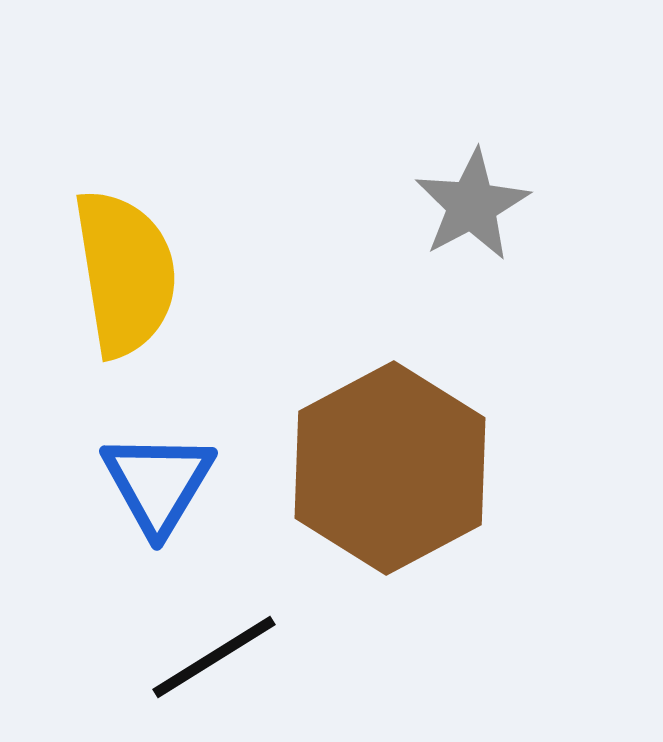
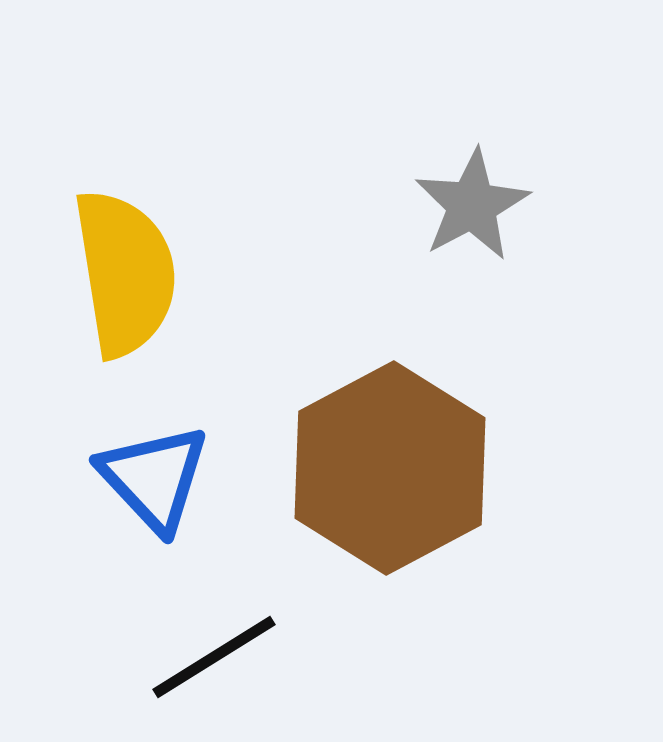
blue triangle: moved 4 px left, 5 px up; rotated 14 degrees counterclockwise
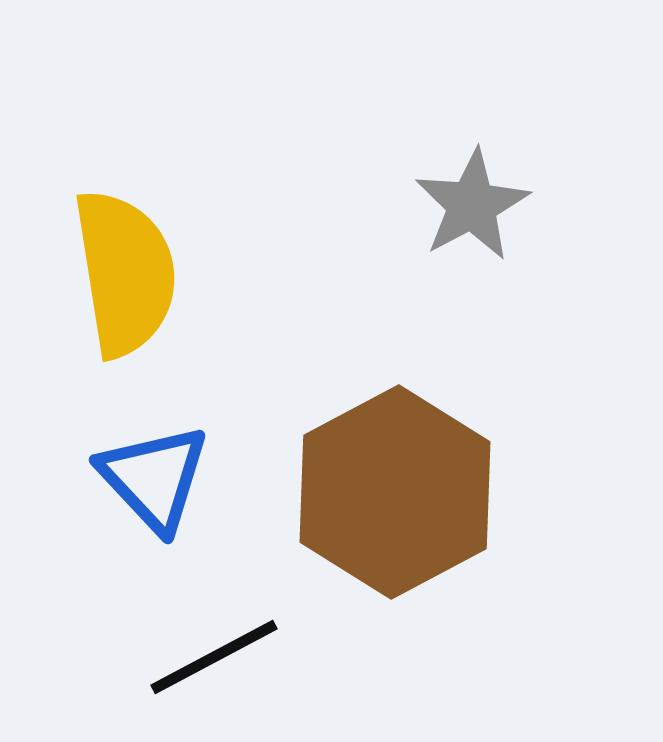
brown hexagon: moved 5 px right, 24 px down
black line: rotated 4 degrees clockwise
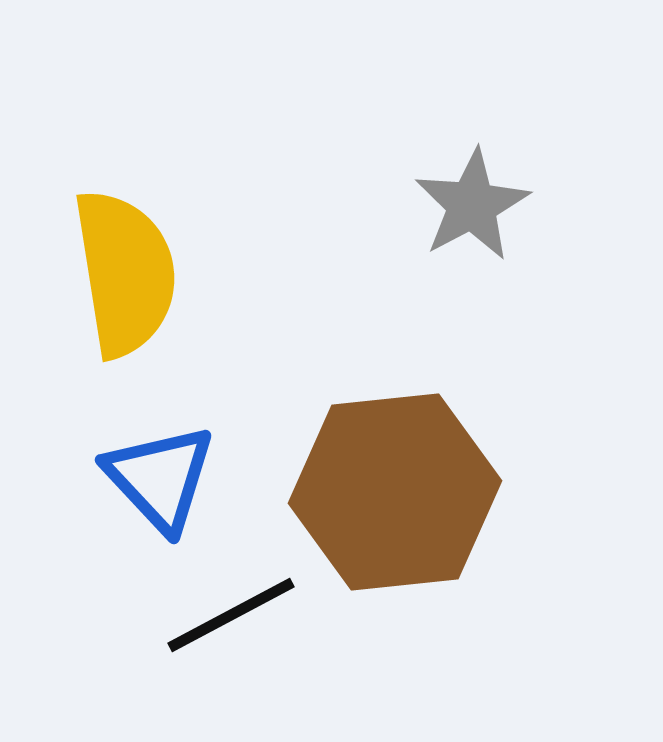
blue triangle: moved 6 px right
brown hexagon: rotated 22 degrees clockwise
black line: moved 17 px right, 42 px up
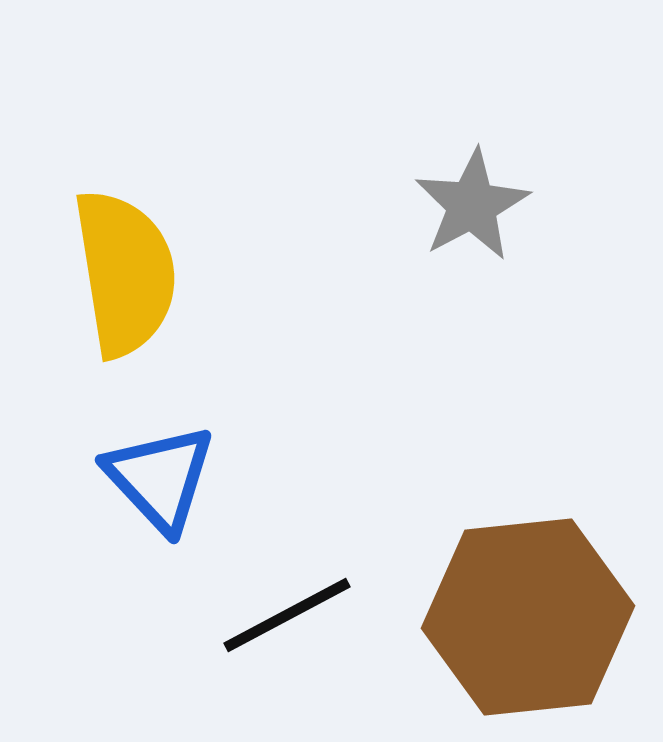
brown hexagon: moved 133 px right, 125 px down
black line: moved 56 px right
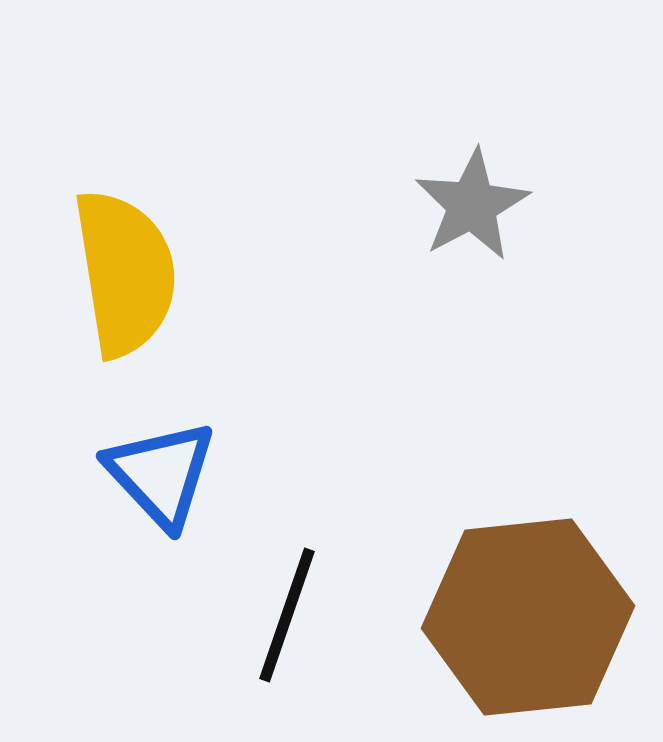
blue triangle: moved 1 px right, 4 px up
black line: rotated 43 degrees counterclockwise
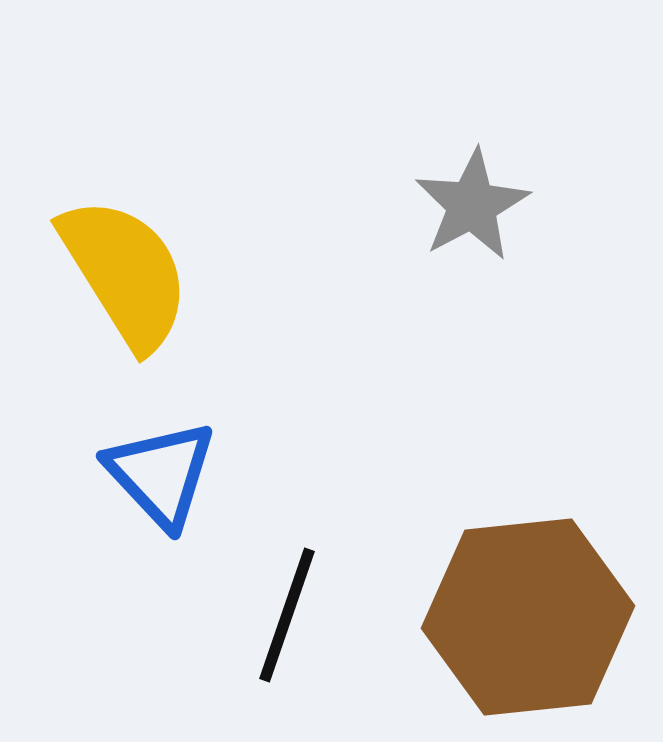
yellow semicircle: rotated 23 degrees counterclockwise
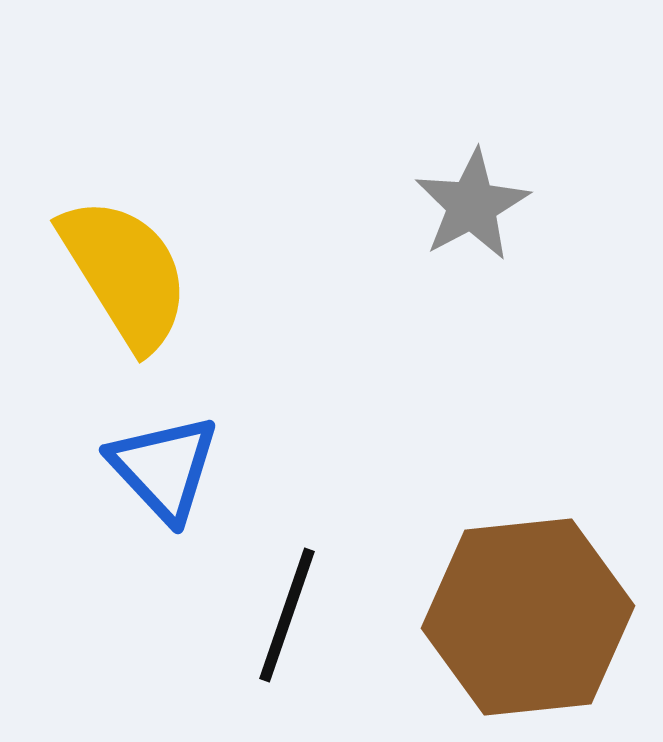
blue triangle: moved 3 px right, 6 px up
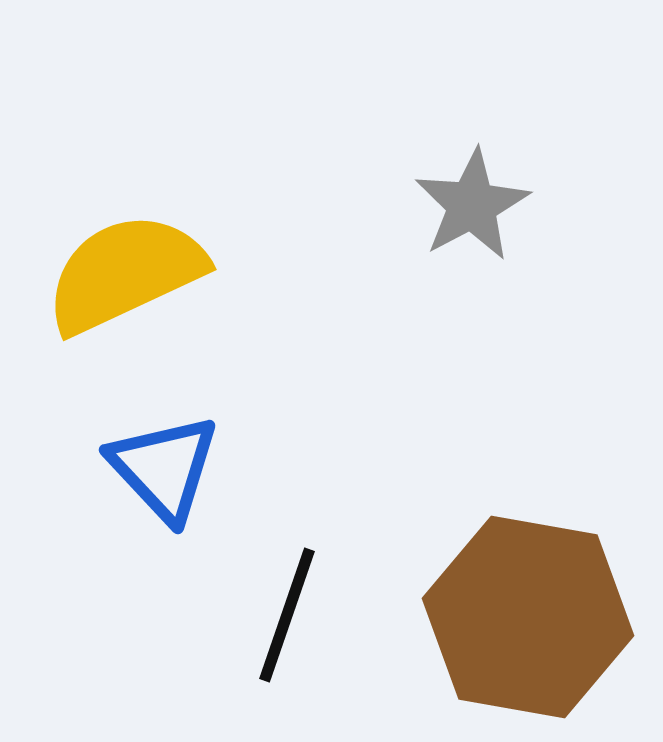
yellow semicircle: rotated 83 degrees counterclockwise
brown hexagon: rotated 16 degrees clockwise
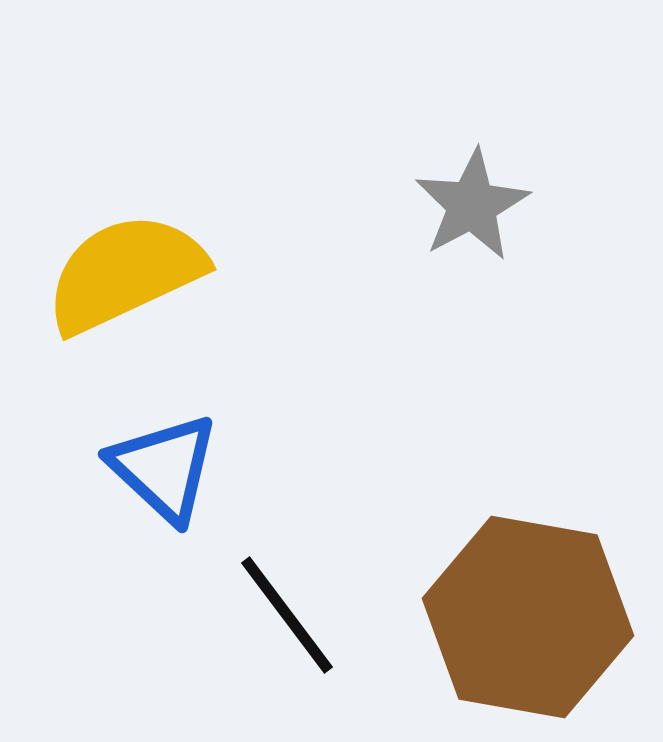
blue triangle: rotated 4 degrees counterclockwise
black line: rotated 56 degrees counterclockwise
